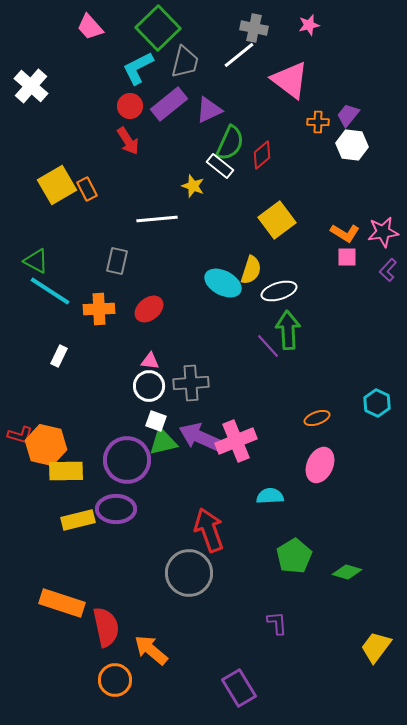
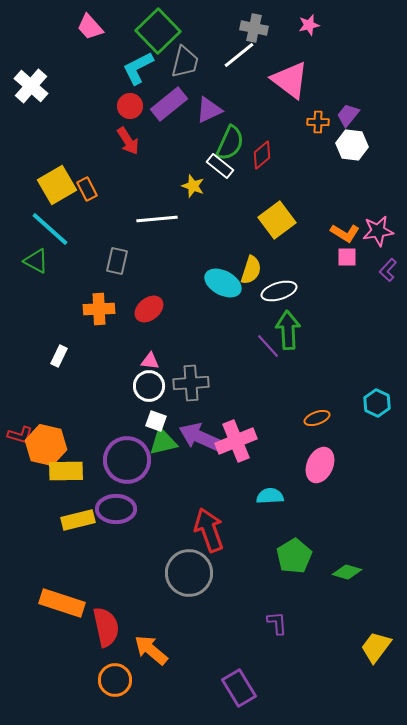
green square at (158, 28): moved 3 px down
pink star at (383, 232): moved 5 px left, 1 px up
cyan line at (50, 291): moved 62 px up; rotated 9 degrees clockwise
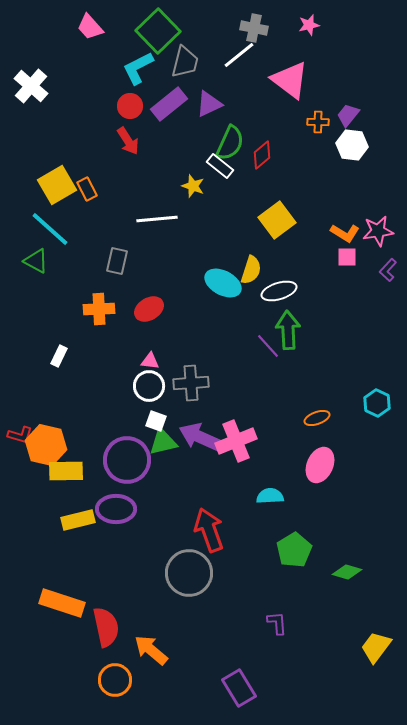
purple triangle at (209, 110): moved 6 px up
red ellipse at (149, 309): rotated 8 degrees clockwise
green pentagon at (294, 556): moved 6 px up
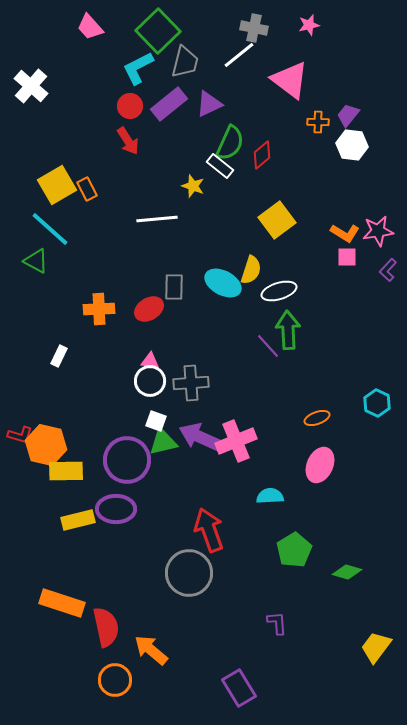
gray rectangle at (117, 261): moved 57 px right, 26 px down; rotated 12 degrees counterclockwise
white circle at (149, 386): moved 1 px right, 5 px up
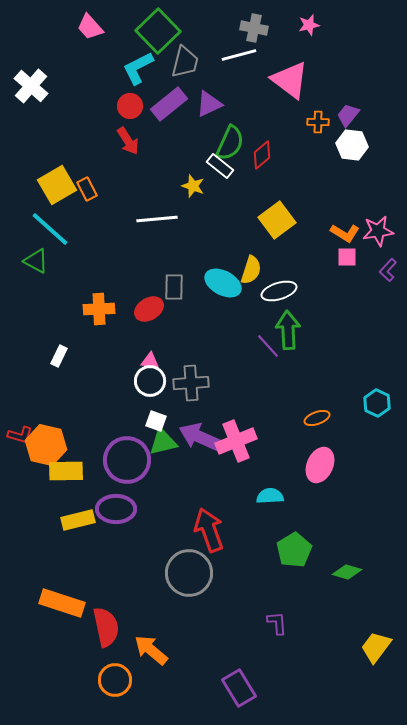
white line at (239, 55): rotated 24 degrees clockwise
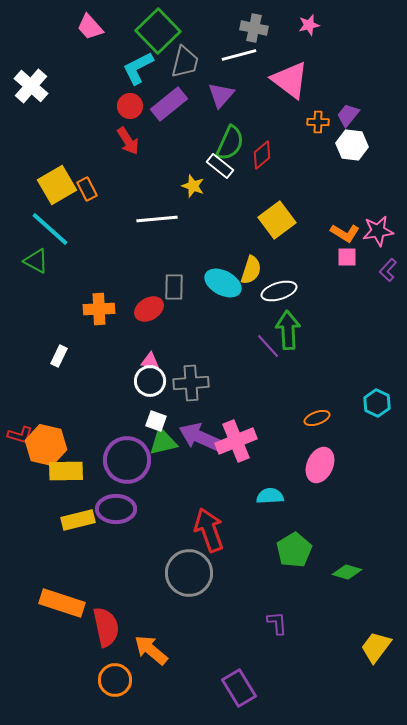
purple triangle at (209, 104): moved 12 px right, 9 px up; rotated 24 degrees counterclockwise
